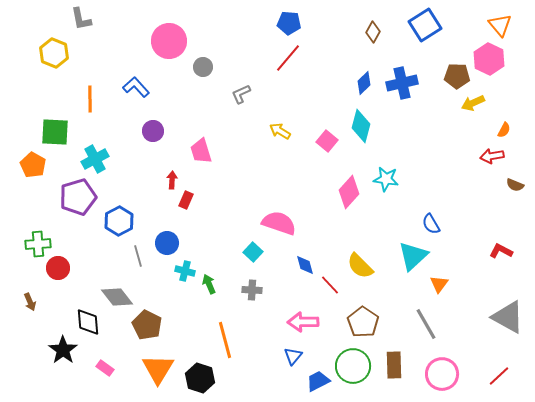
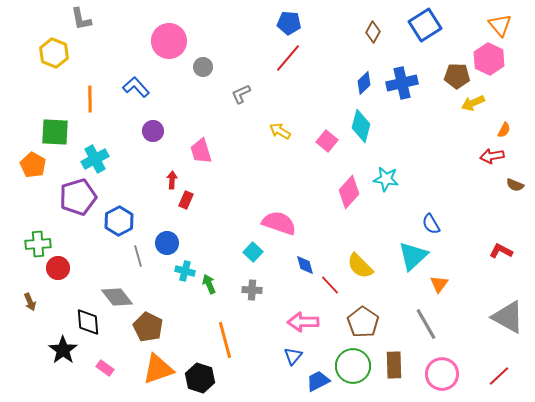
brown pentagon at (147, 325): moved 1 px right, 2 px down
orange triangle at (158, 369): rotated 40 degrees clockwise
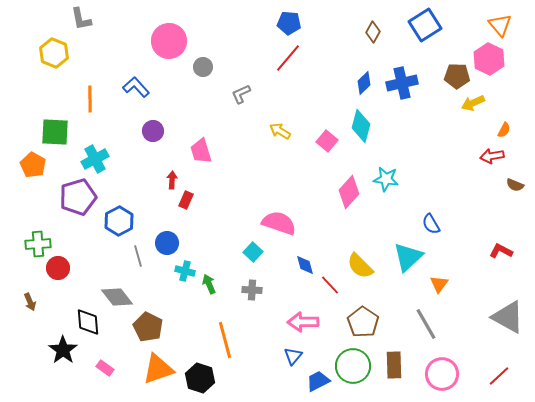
cyan triangle at (413, 256): moved 5 px left, 1 px down
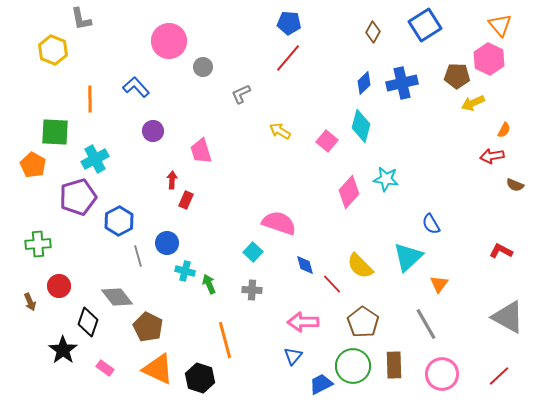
yellow hexagon at (54, 53): moved 1 px left, 3 px up
red circle at (58, 268): moved 1 px right, 18 px down
red line at (330, 285): moved 2 px right, 1 px up
black diamond at (88, 322): rotated 24 degrees clockwise
orange triangle at (158, 369): rotated 44 degrees clockwise
blue trapezoid at (318, 381): moved 3 px right, 3 px down
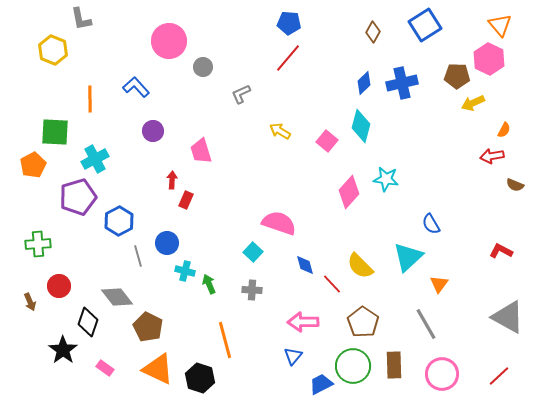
orange pentagon at (33, 165): rotated 15 degrees clockwise
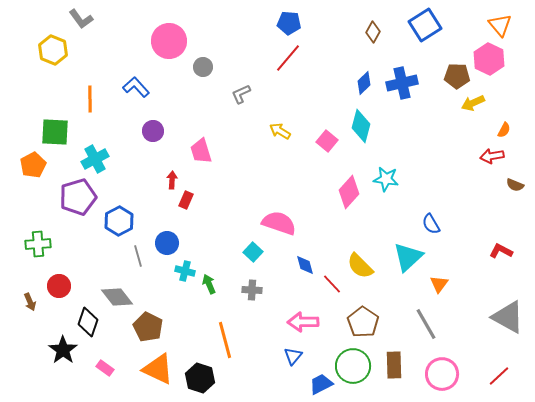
gray L-shape at (81, 19): rotated 25 degrees counterclockwise
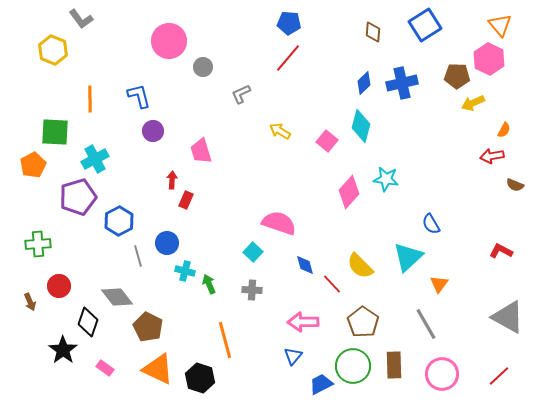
brown diamond at (373, 32): rotated 25 degrees counterclockwise
blue L-shape at (136, 87): moved 3 px right, 9 px down; rotated 28 degrees clockwise
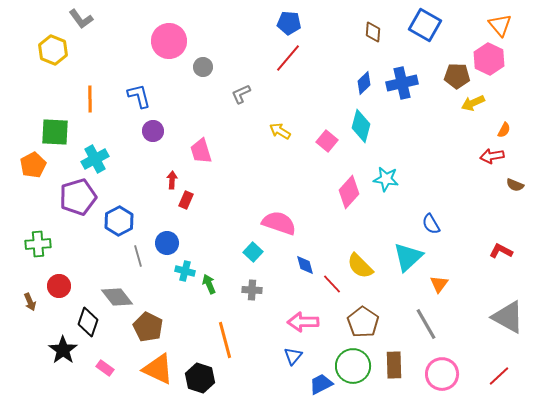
blue square at (425, 25): rotated 28 degrees counterclockwise
